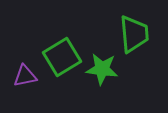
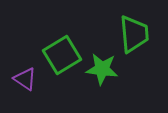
green square: moved 2 px up
purple triangle: moved 3 px down; rotated 45 degrees clockwise
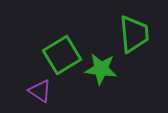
green star: moved 1 px left
purple triangle: moved 15 px right, 12 px down
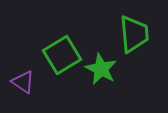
green star: rotated 20 degrees clockwise
purple triangle: moved 17 px left, 9 px up
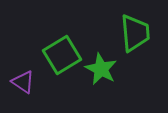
green trapezoid: moved 1 px right, 1 px up
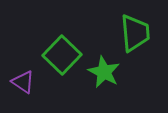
green square: rotated 15 degrees counterclockwise
green star: moved 3 px right, 3 px down
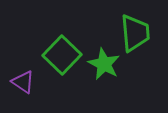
green star: moved 8 px up
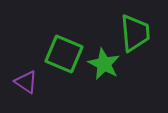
green square: moved 2 px right, 1 px up; rotated 21 degrees counterclockwise
purple triangle: moved 3 px right
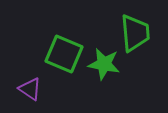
green star: rotated 16 degrees counterclockwise
purple triangle: moved 4 px right, 7 px down
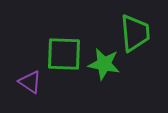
green square: rotated 21 degrees counterclockwise
purple triangle: moved 7 px up
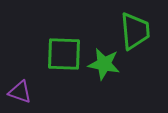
green trapezoid: moved 2 px up
purple triangle: moved 10 px left, 10 px down; rotated 15 degrees counterclockwise
